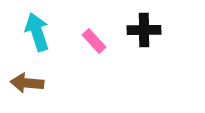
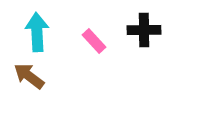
cyan arrow: rotated 15 degrees clockwise
brown arrow: moved 2 px right, 7 px up; rotated 32 degrees clockwise
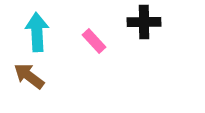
black cross: moved 8 px up
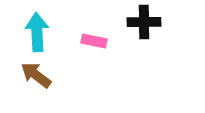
pink rectangle: rotated 35 degrees counterclockwise
brown arrow: moved 7 px right, 1 px up
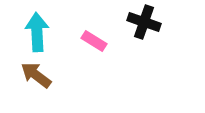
black cross: rotated 20 degrees clockwise
pink rectangle: rotated 20 degrees clockwise
